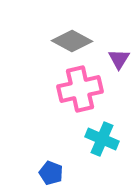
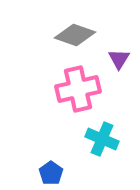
gray diamond: moved 3 px right, 6 px up; rotated 9 degrees counterclockwise
pink cross: moved 2 px left
blue pentagon: rotated 15 degrees clockwise
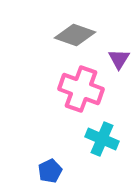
pink cross: moved 3 px right; rotated 33 degrees clockwise
blue pentagon: moved 1 px left, 2 px up; rotated 10 degrees clockwise
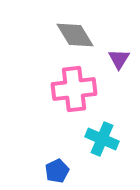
gray diamond: rotated 39 degrees clockwise
pink cross: moved 7 px left; rotated 27 degrees counterclockwise
blue pentagon: moved 7 px right
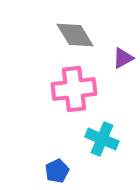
purple triangle: moved 4 px right, 1 px up; rotated 30 degrees clockwise
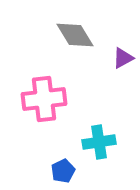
pink cross: moved 30 px left, 10 px down
cyan cross: moved 3 px left, 3 px down; rotated 32 degrees counterclockwise
blue pentagon: moved 6 px right
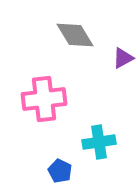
blue pentagon: moved 3 px left; rotated 20 degrees counterclockwise
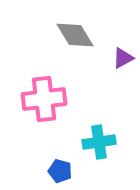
blue pentagon: rotated 10 degrees counterclockwise
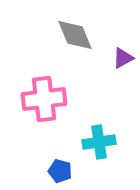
gray diamond: rotated 9 degrees clockwise
